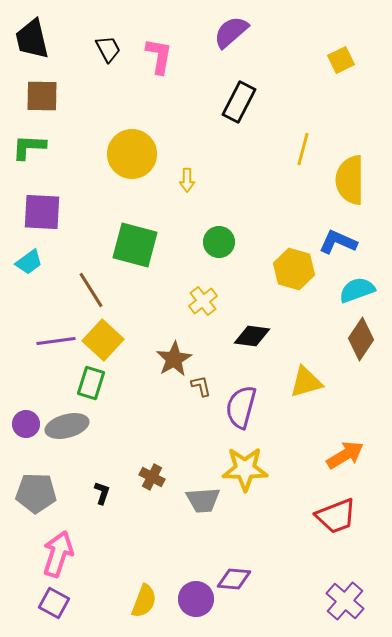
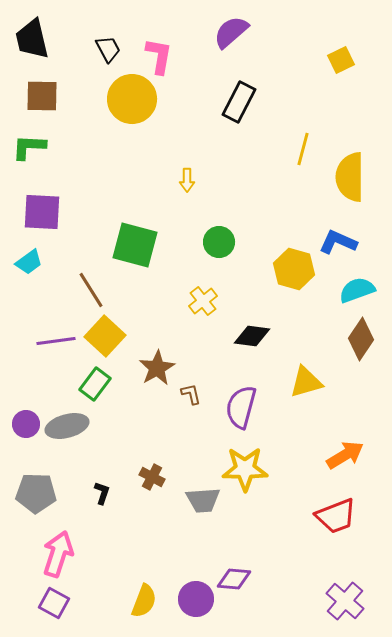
yellow circle at (132, 154): moved 55 px up
yellow semicircle at (350, 180): moved 3 px up
yellow square at (103, 340): moved 2 px right, 4 px up
brown star at (174, 359): moved 17 px left, 9 px down
green rectangle at (91, 383): moved 4 px right, 1 px down; rotated 20 degrees clockwise
brown L-shape at (201, 386): moved 10 px left, 8 px down
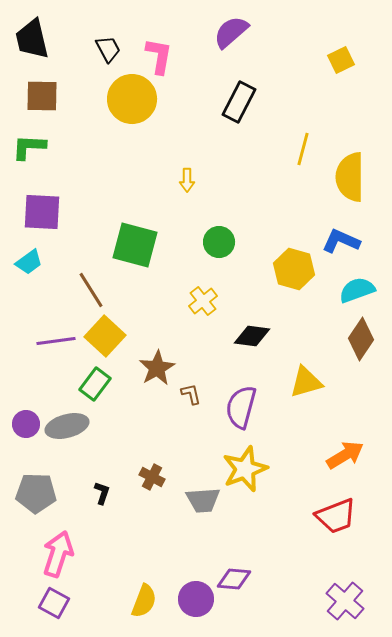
blue L-shape at (338, 242): moved 3 px right, 1 px up
yellow star at (245, 469): rotated 21 degrees counterclockwise
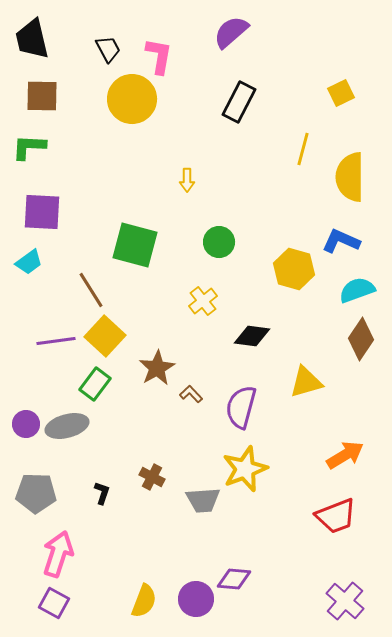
yellow square at (341, 60): moved 33 px down
brown L-shape at (191, 394): rotated 30 degrees counterclockwise
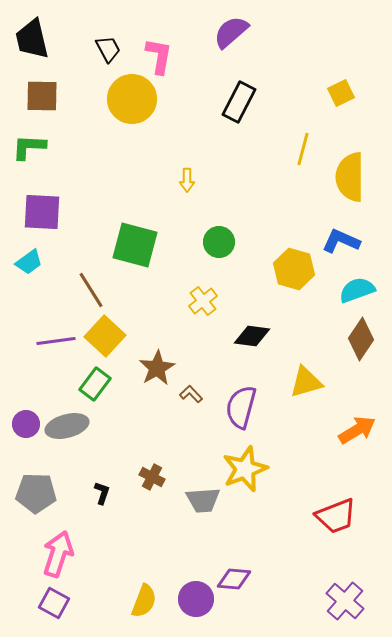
orange arrow at (345, 455): moved 12 px right, 25 px up
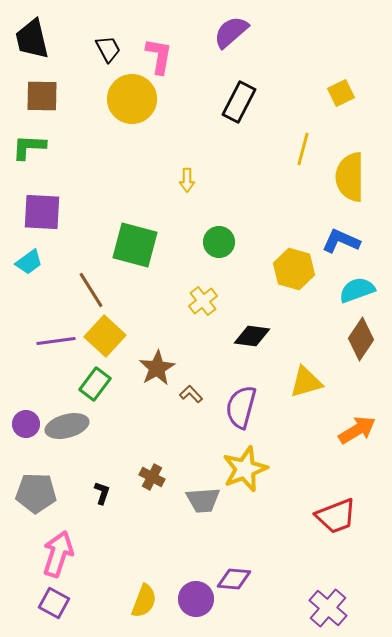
purple cross at (345, 601): moved 17 px left, 7 px down
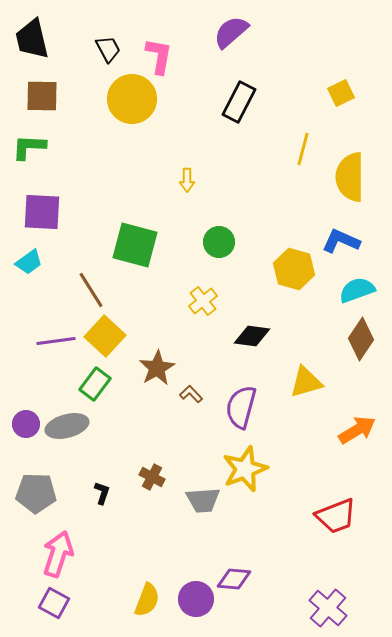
yellow semicircle at (144, 601): moved 3 px right, 1 px up
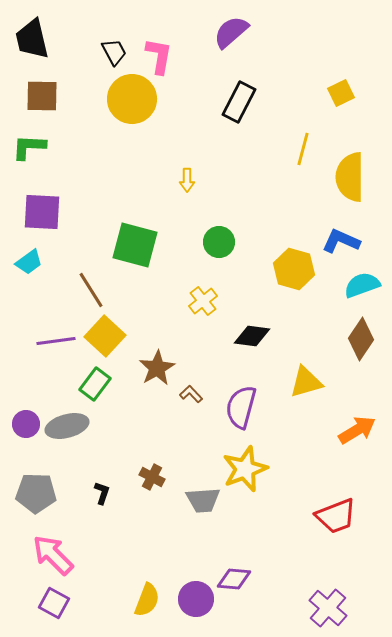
black trapezoid at (108, 49): moved 6 px right, 3 px down
cyan semicircle at (357, 290): moved 5 px right, 5 px up
pink arrow at (58, 554): moved 5 px left, 1 px down; rotated 63 degrees counterclockwise
